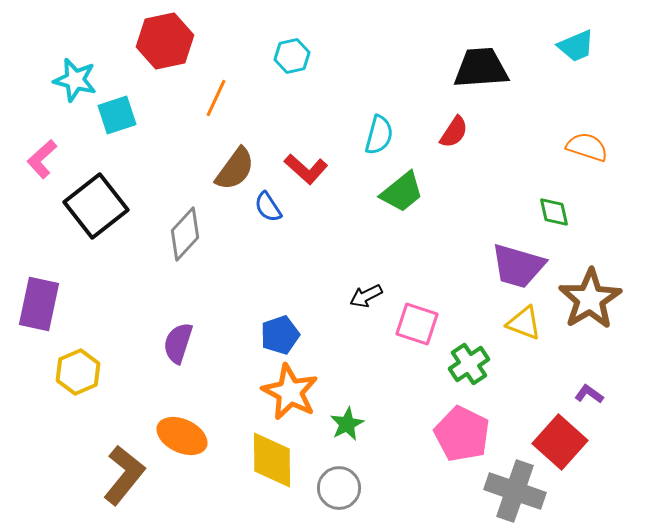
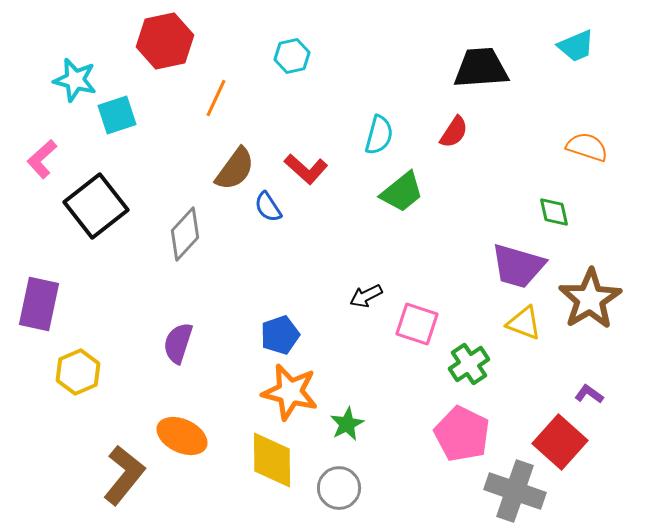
orange star: rotated 14 degrees counterclockwise
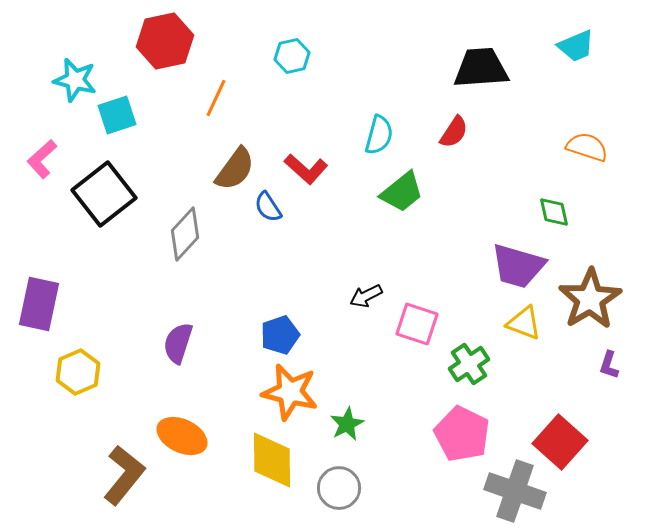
black square: moved 8 px right, 12 px up
purple L-shape: moved 20 px right, 29 px up; rotated 108 degrees counterclockwise
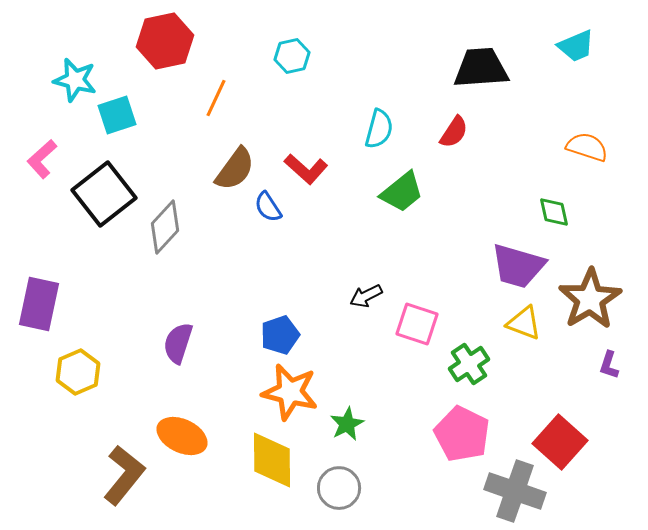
cyan semicircle: moved 6 px up
gray diamond: moved 20 px left, 7 px up
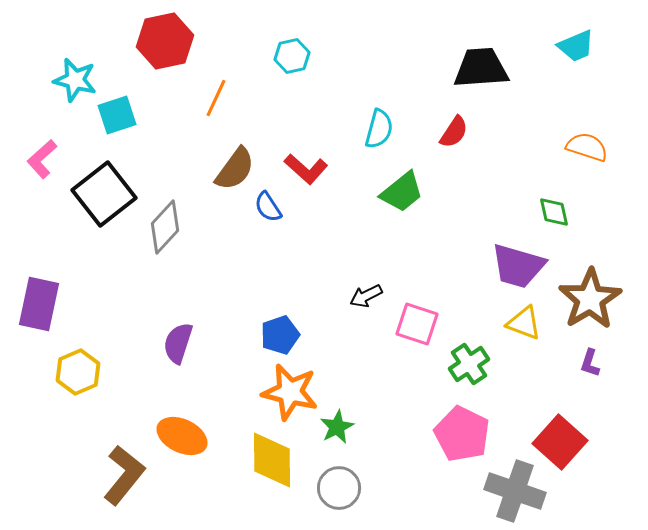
purple L-shape: moved 19 px left, 2 px up
green star: moved 10 px left, 3 px down
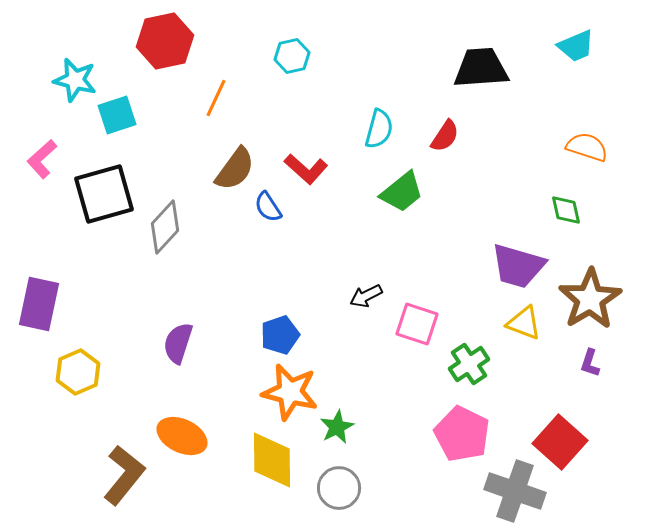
red semicircle: moved 9 px left, 4 px down
black square: rotated 22 degrees clockwise
green diamond: moved 12 px right, 2 px up
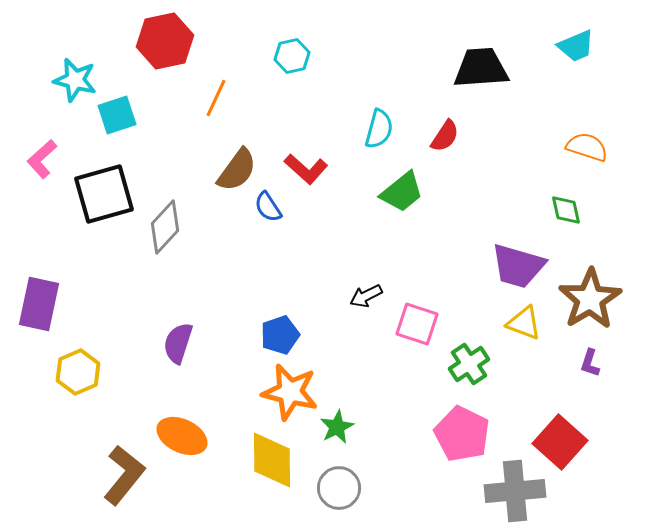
brown semicircle: moved 2 px right, 1 px down
gray cross: rotated 24 degrees counterclockwise
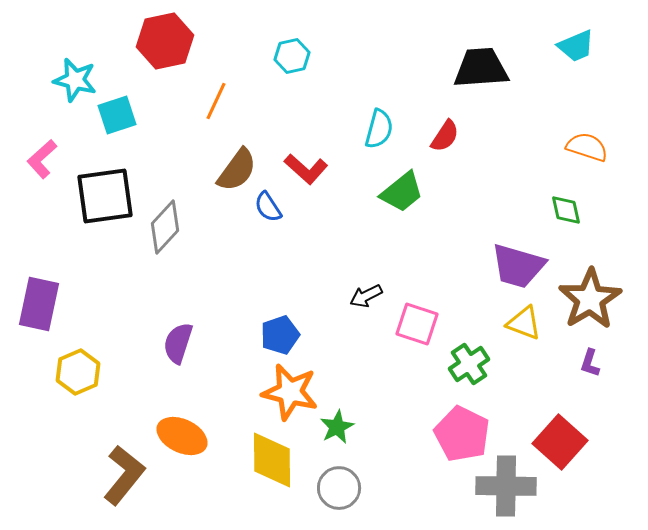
orange line: moved 3 px down
black square: moved 1 px right, 2 px down; rotated 8 degrees clockwise
gray cross: moved 9 px left, 5 px up; rotated 6 degrees clockwise
